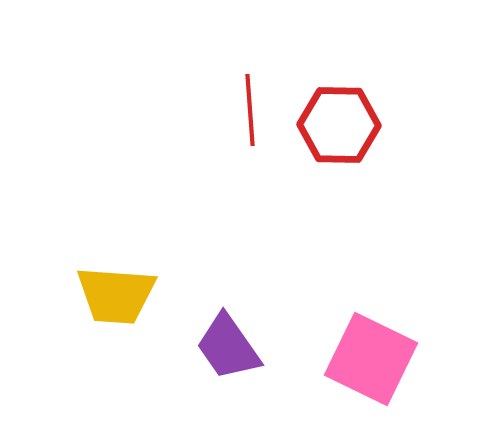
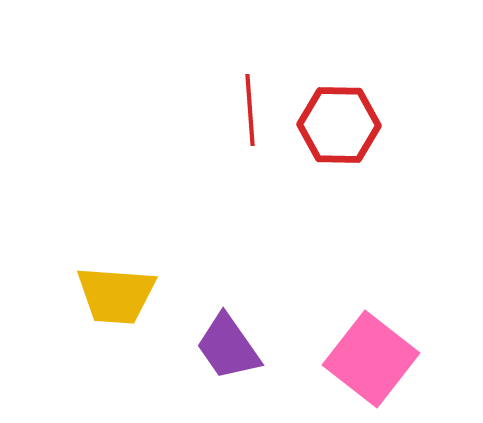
pink square: rotated 12 degrees clockwise
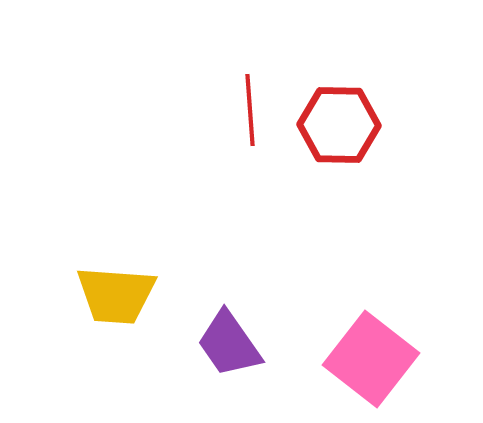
purple trapezoid: moved 1 px right, 3 px up
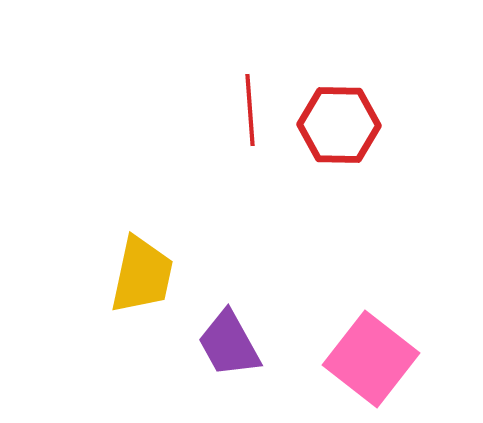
yellow trapezoid: moved 26 px right, 20 px up; rotated 82 degrees counterclockwise
purple trapezoid: rotated 6 degrees clockwise
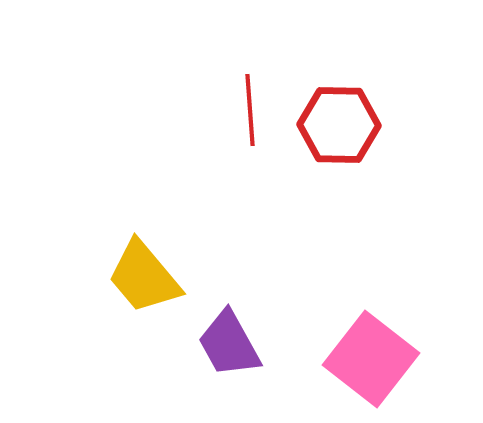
yellow trapezoid: moved 2 px right, 2 px down; rotated 128 degrees clockwise
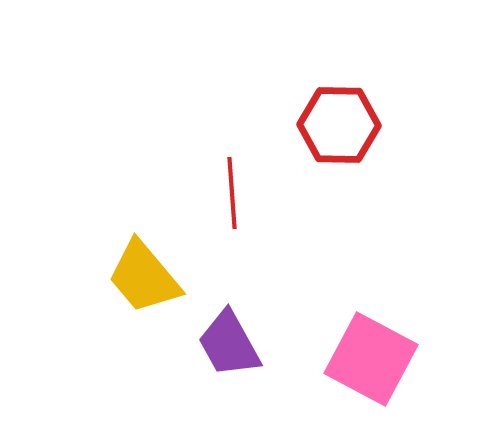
red line: moved 18 px left, 83 px down
pink square: rotated 10 degrees counterclockwise
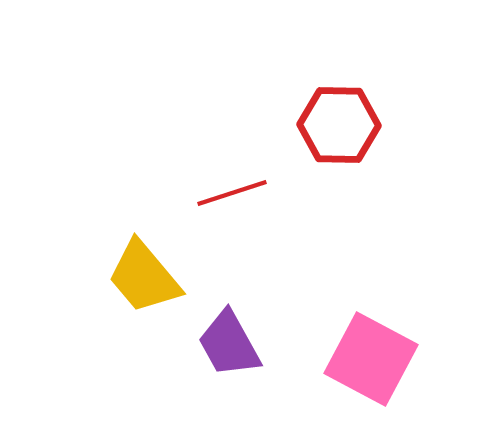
red line: rotated 76 degrees clockwise
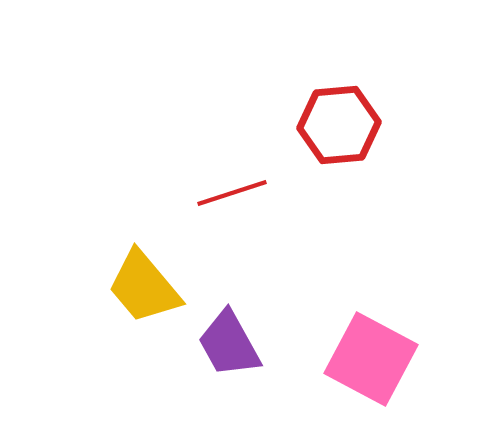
red hexagon: rotated 6 degrees counterclockwise
yellow trapezoid: moved 10 px down
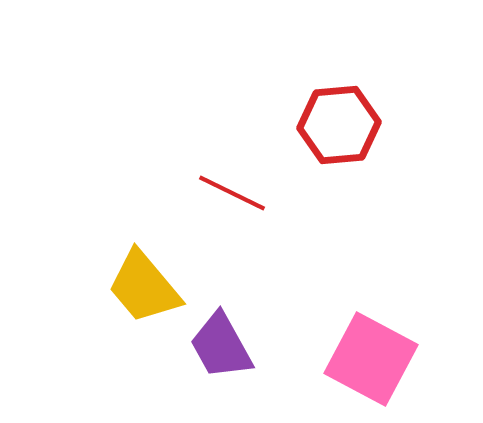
red line: rotated 44 degrees clockwise
purple trapezoid: moved 8 px left, 2 px down
